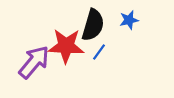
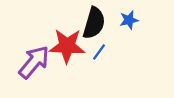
black semicircle: moved 1 px right, 2 px up
red star: moved 1 px right
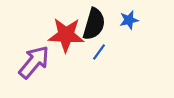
black semicircle: moved 1 px down
red star: moved 1 px left, 11 px up
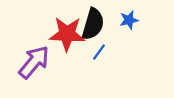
black semicircle: moved 1 px left
red star: moved 1 px right, 1 px up
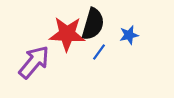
blue star: moved 15 px down
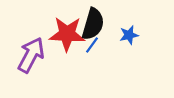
blue line: moved 7 px left, 7 px up
purple arrow: moved 3 px left, 7 px up; rotated 12 degrees counterclockwise
